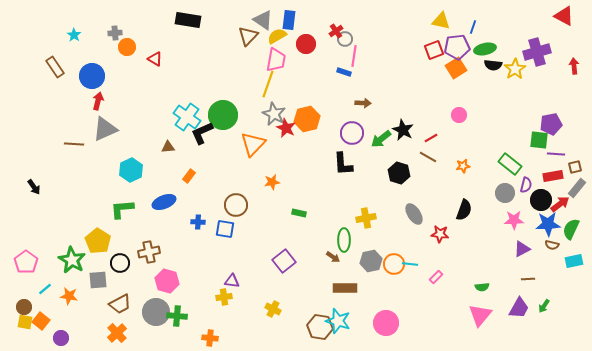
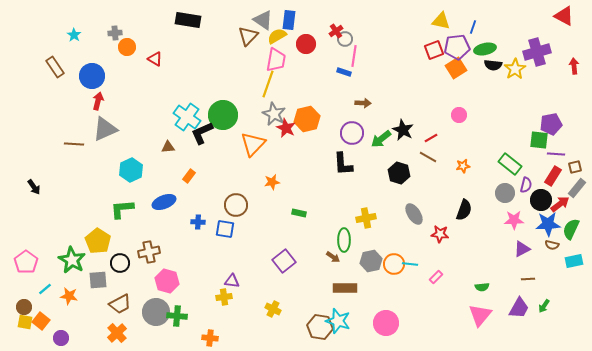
red rectangle at (553, 176): rotated 48 degrees counterclockwise
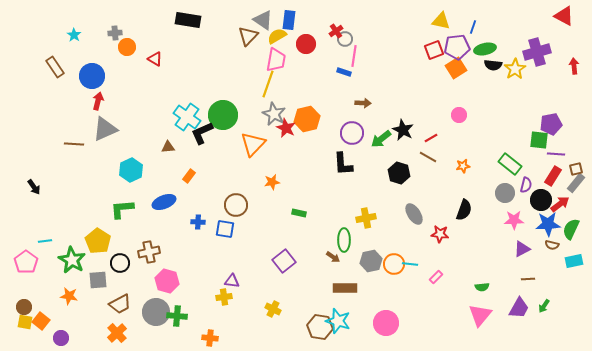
brown square at (575, 167): moved 1 px right, 2 px down
gray rectangle at (577, 188): moved 1 px left, 5 px up
cyan line at (45, 289): moved 48 px up; rotated 32 degrees clockwise
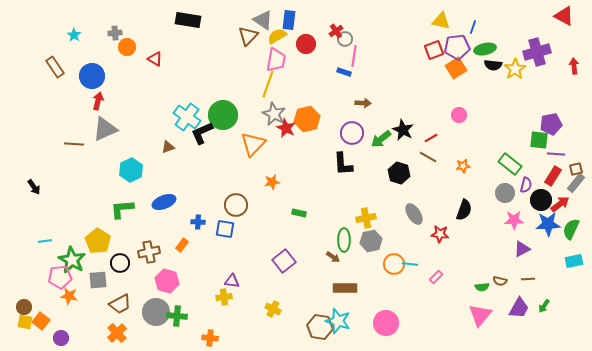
brown triangle at (168, 147): rotated 16 degrees counterclockwise
orange rectangle at (189, 176): moved 7 px left, 69 px down
brown semicircle at (552, 245): moved 52 px left, 36 px down
gray hexagon at (371, 261): moved 20 px up
pink pentagon at (26, 262): moved 34 px right, 15 px down; rotated 30 degrees clockwise
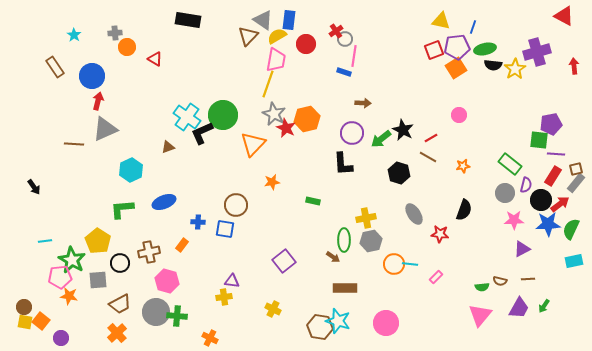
green rectangle at (299, 213): moved 14 px right, 12 px up
orange cross at (210, 338): rotated 21 degrees clockwise
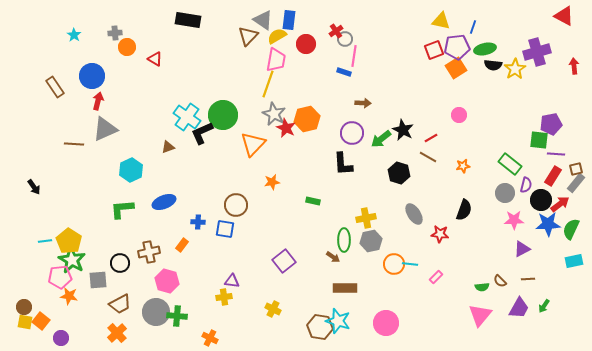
brown rectangle at (55, 67): moved 20 px down
yellow pentagon at (98, 241): moved 29 px left
brown semicircle at (500, 281): rotated 32 degrees clockwise
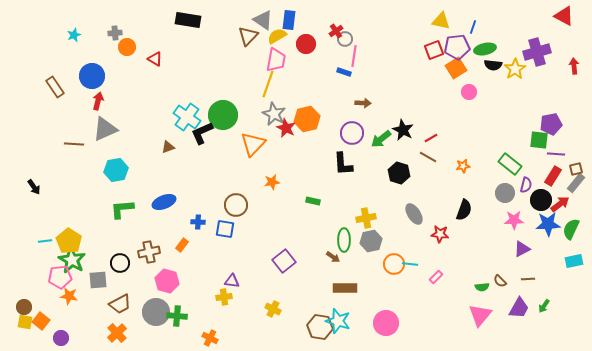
cyan star at (74, 35): rotated 16 degrees clockwise
pink circle at (459, 115): moved 10 px right, 23 px up
cyan hexagon at (131, 170): moved 15 px left; rotated 15 degrees clockwise
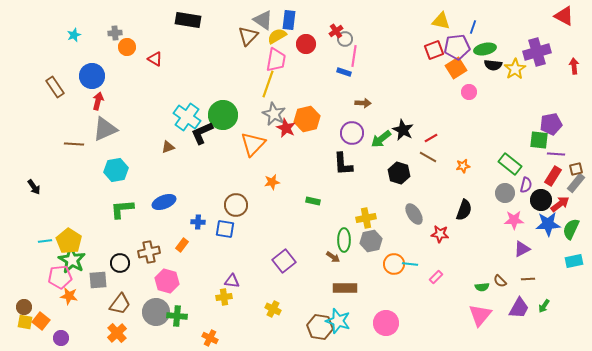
brown trapezoid at (120, 304): rotated 25 degrees counterclockwise
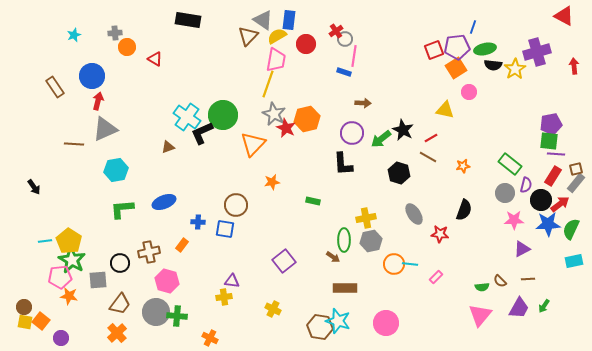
yellow triangle at (441, 21): moved 4 px right, 89 px down
green square at (539, 140): moved 10 px right, 1 px down
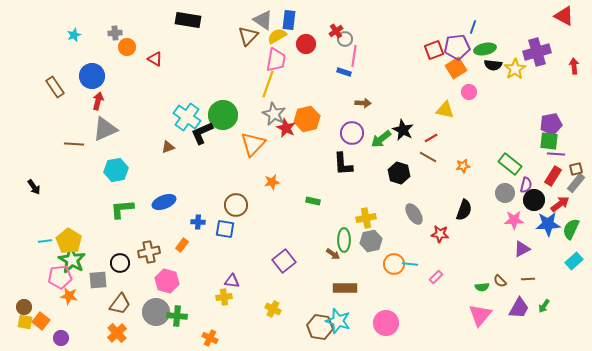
black circle at (541, 200): moved 7 px left
brown arrow at (333, 257): moved 3 px up
cyan rectangle at (574, 261): rotated 30 degrees counterclockwise
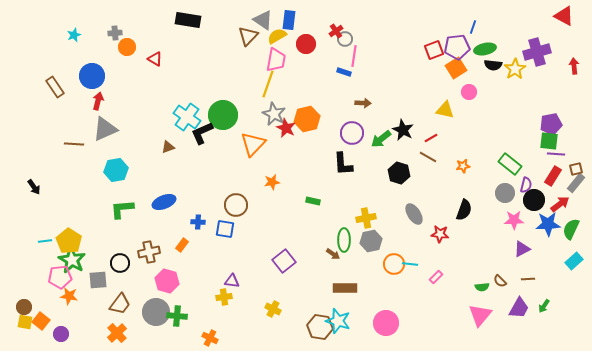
purple circle at (61, 338): moved 4 px up
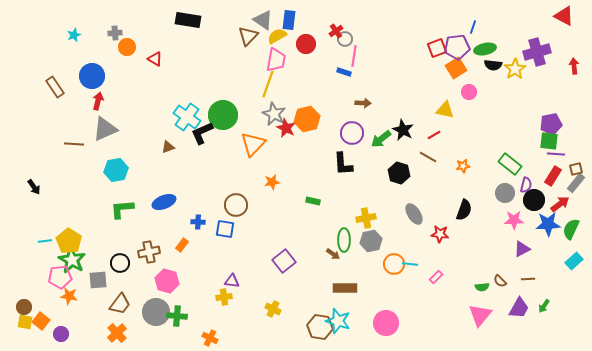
red square at (434, 50): moved 3 px right, 2 px up
red line at (431, 138): moved 3 px right, 3 px up
